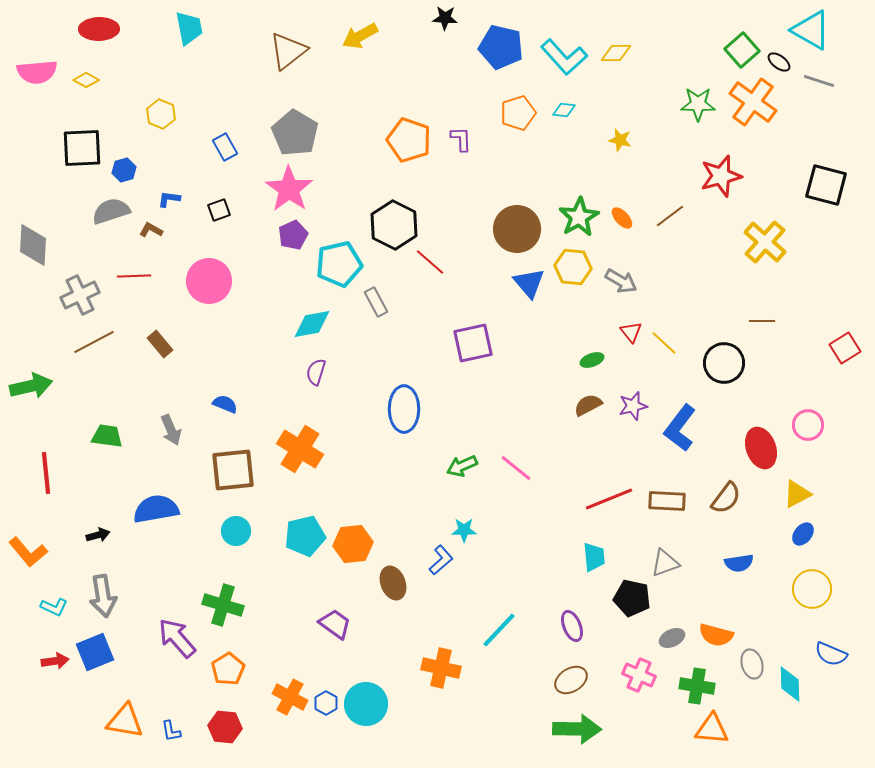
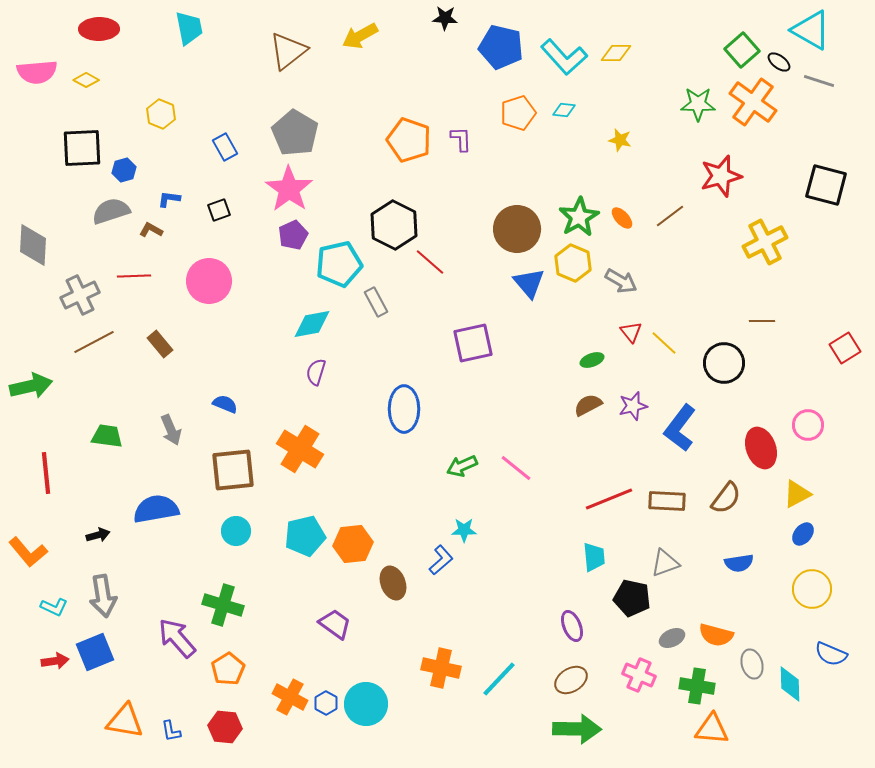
yellow cross at (765, 242): rotated 21 degrees clockwise
yellow hexagon at (573, 267): moved 4 px up; rotated 18 degrees clockwise
cyan line at (499, 630): moved 49 px down
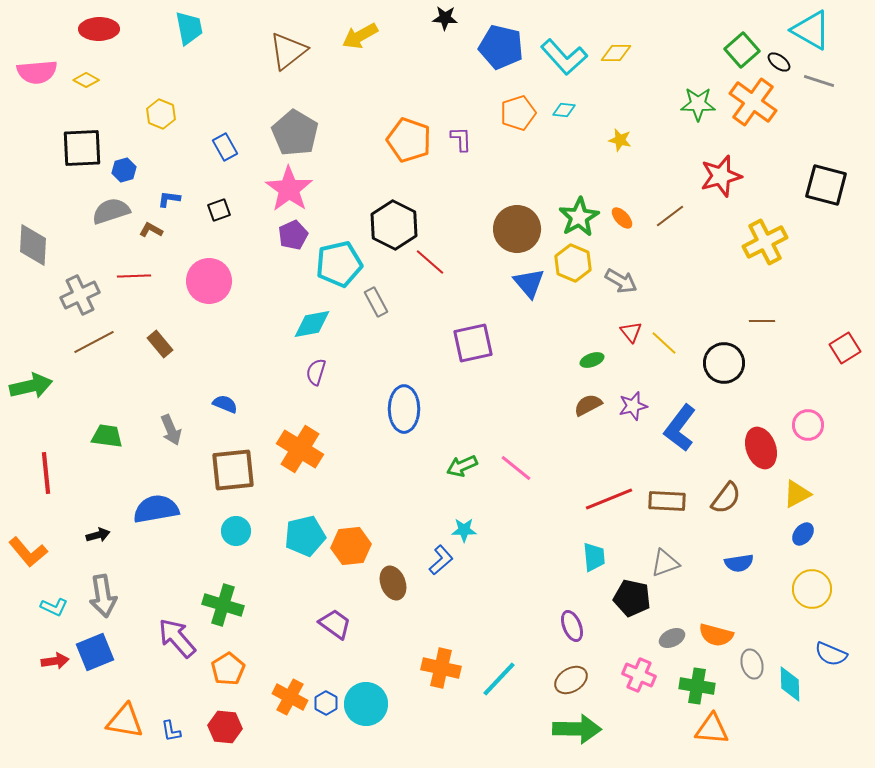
orange hexagon at (353, 544): moved 2 px left, 2 px down
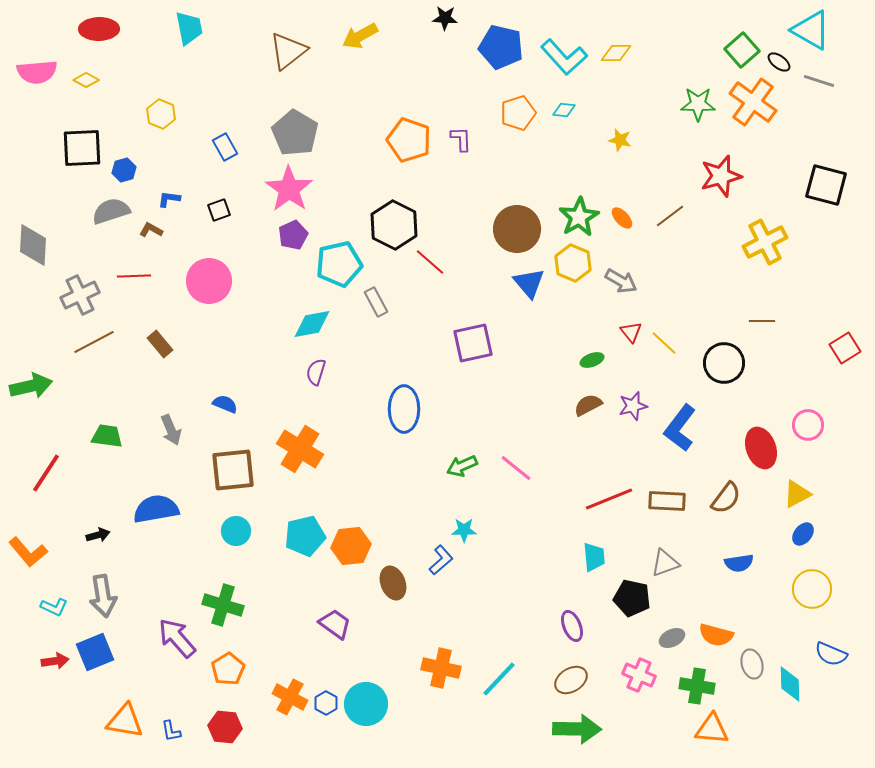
red line at (46, 473): rotated 39 degrees clockwise
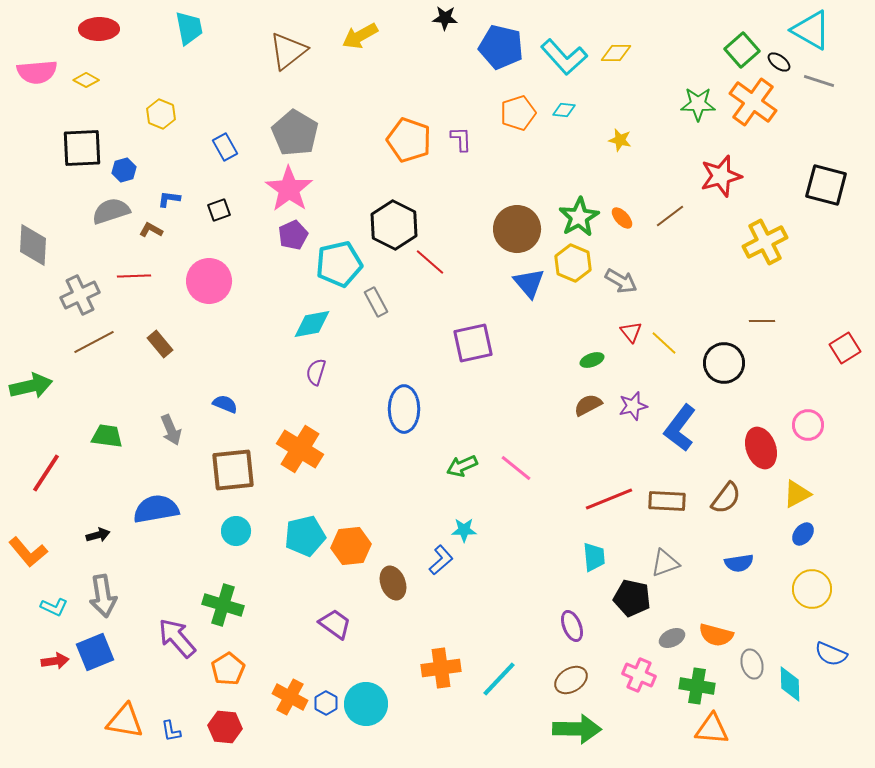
orange cross at (441, 668): rotated 21 degrees counterclockwise
